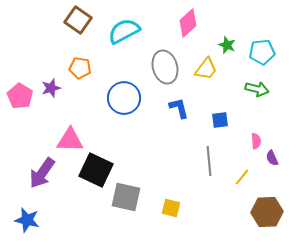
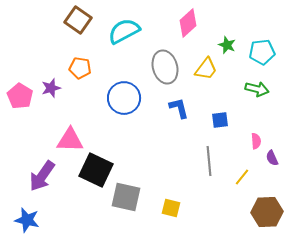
purple arrow: moved 3 px down
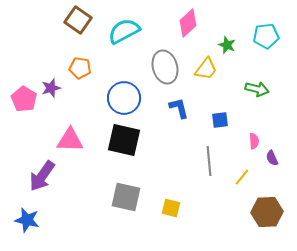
cyan pentagon: moved 4 px right, 16 px up
pink pentagon: moved 4 px right, 3 px down
pink semicircle: moved 2 px left
black square: moved 28 px right, 30 px up; rotated 12 degrees counterclockwise
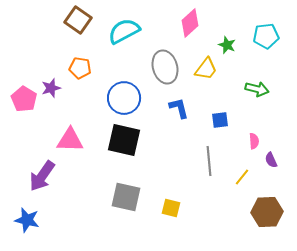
pink diamond: moved 2 px right
purple semicircle: moved 1 px left, 2 px down
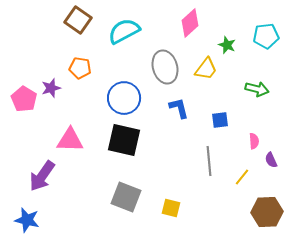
gray square: rotated 8 degrees clockwise
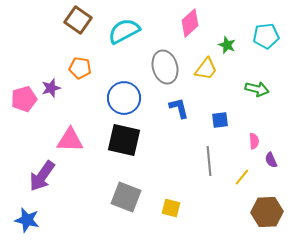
pink pentagon: rotated 25 degrees clockwise
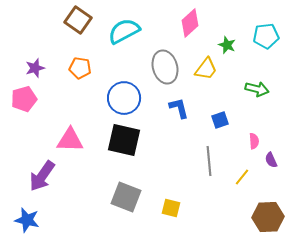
purple star: moved 16 px left, 20 px up
blue square: rotated 12 degrees counterclockwise
brown hexagon: moved 1 px right, 5 px down
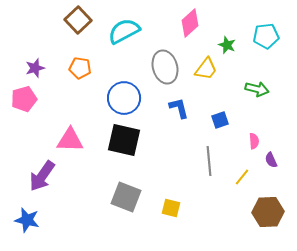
brown square: rotated 12 degrees clockwise
brown hexagon: moved 5 px up
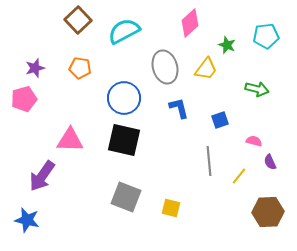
pink semicircle: rotated 70 degrees counterclockwise
purple semicircle: moved 1 px left, 2 px down
yellow line: moved 3 px left, 1 px up
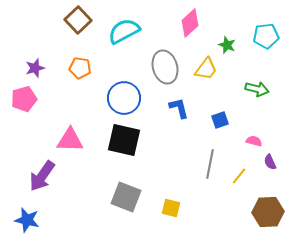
gray line: moved 1 px right, 3 px down; rotated 16 degrees clockwise
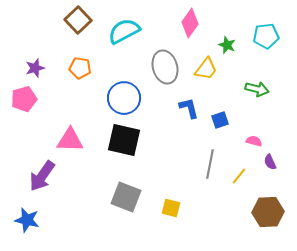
pink diamond: rotated 12 degrees counterclockwise
blue L-shape: moved 10 px right
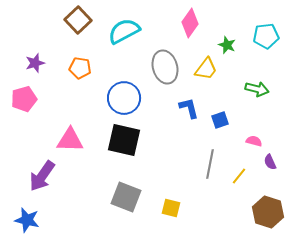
purple star: moved 5 px up
brown hexagon: rotated 20 degrees clockwise
